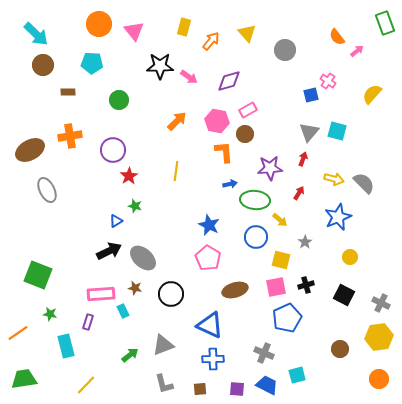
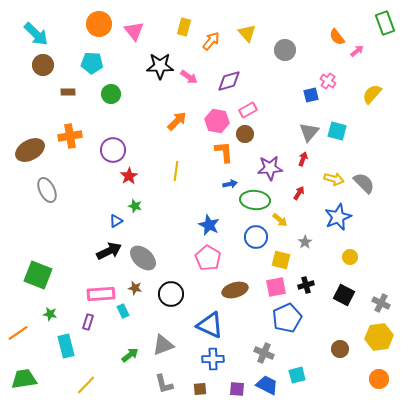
green circle at (119, 100): moved 8 px left, 6 px up
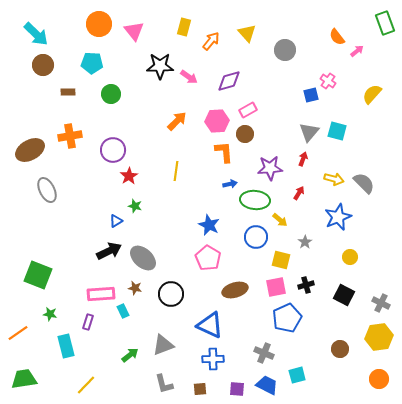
pink hexagon at (217, 121): rotated 15 degrees counterclockwise
